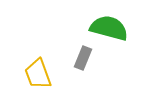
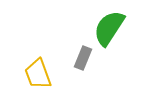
green semicircle: rotated 72 degrees counterclockwise
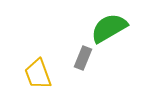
green semicircle: rotated 27 degrees clockwise
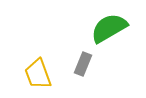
gray rectangle: moved 6 px down
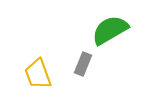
green semicircle: moved 1 px right, 2 px down
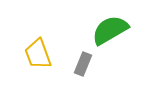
yellow trapezoid: moved 20 px up
